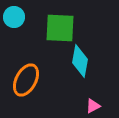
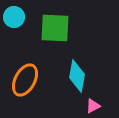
green square: moved 5 px left
cyan diamond: moved 3 px left, 15 px down
orange ellipse: moved 1 px left
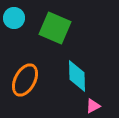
cyan circle: moved 1 px down
green square: rotated 20 degrees clockwise
cyan diamond: rotated 12 degrees counterclockwise
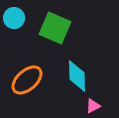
orange ellipse: moved 2 px right; rotated 20 degrees clockwise
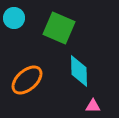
green square: moved 4 px right
cyan diamond: moved 2 px right, 5 px up
pink triangle: rotated 28 degrees clockwise
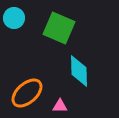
orange ellipse: moved 13 px down
pink triangle: moved 33 px left
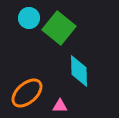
cyan circle: moved 15 px right
green square: rotated 16 degrees clockwise
